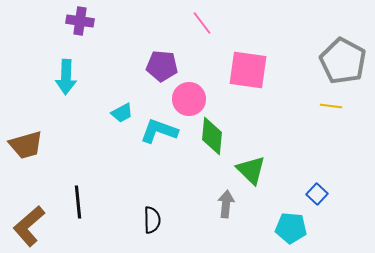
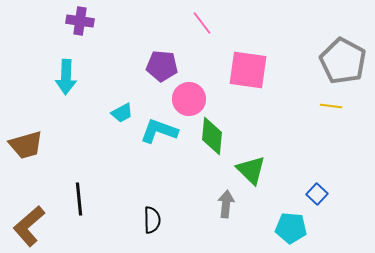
black line: moved 1 px right, 3 px up
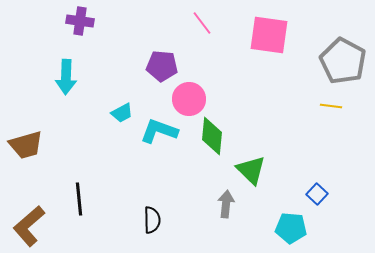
pink square: moved 21 px right, 35 px up
